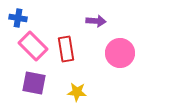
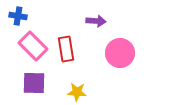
blue cross: moved 2 px up
purple square: rotated 10 degrees counterclockwise
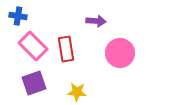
purple square: rotated 20 degrees counterclockwise
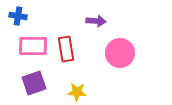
pink rectangle: rotated 44 degrees counterclockwise
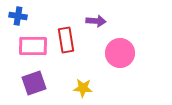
red rectangle: moved 9 px up
yellow star: moved 6 px right, 4 px up
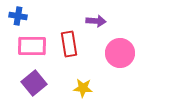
red rectangle: moved 3 px right, 4 px down
pink rectangle: moved 1 px left
purple square: rotated 20 degrees counterclockwise
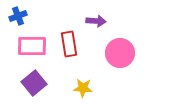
blue cross: rotated 30 degrees counterclockwise
